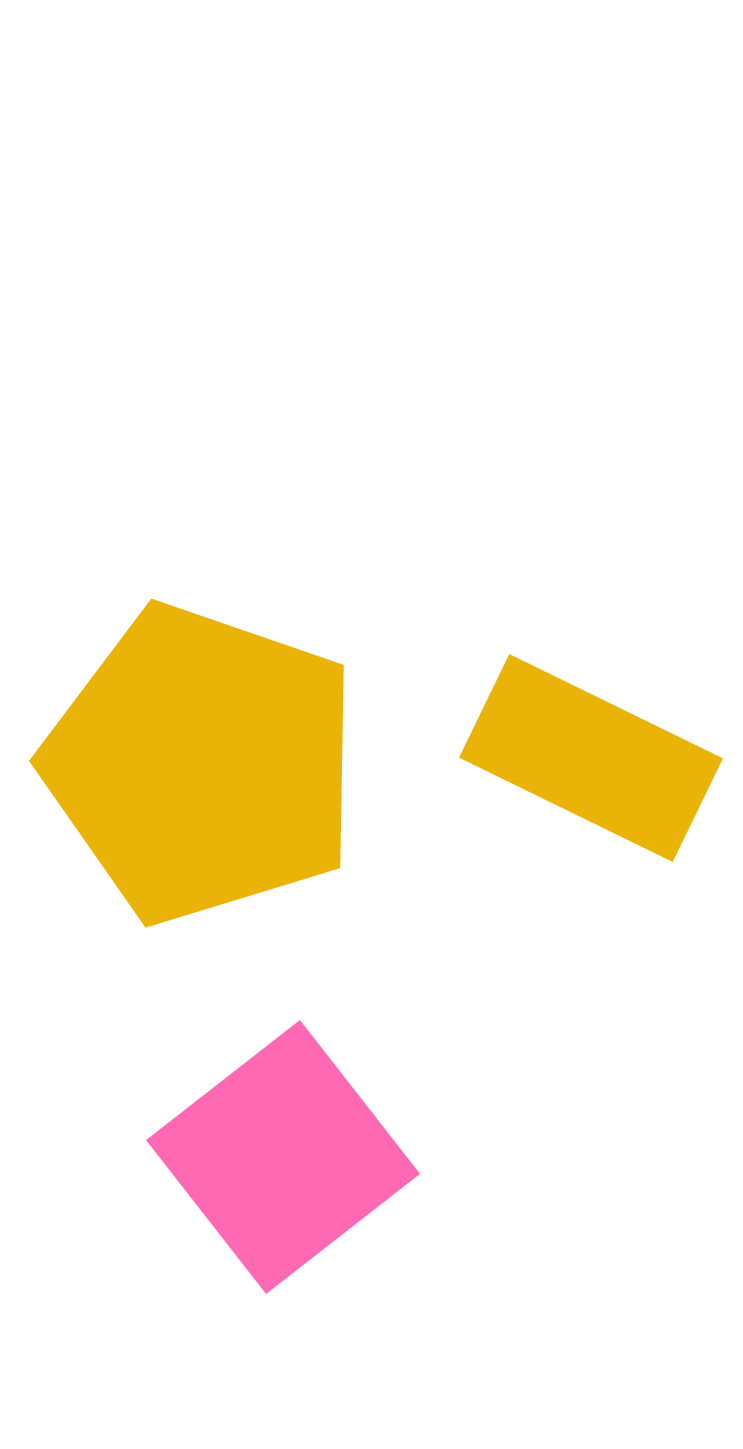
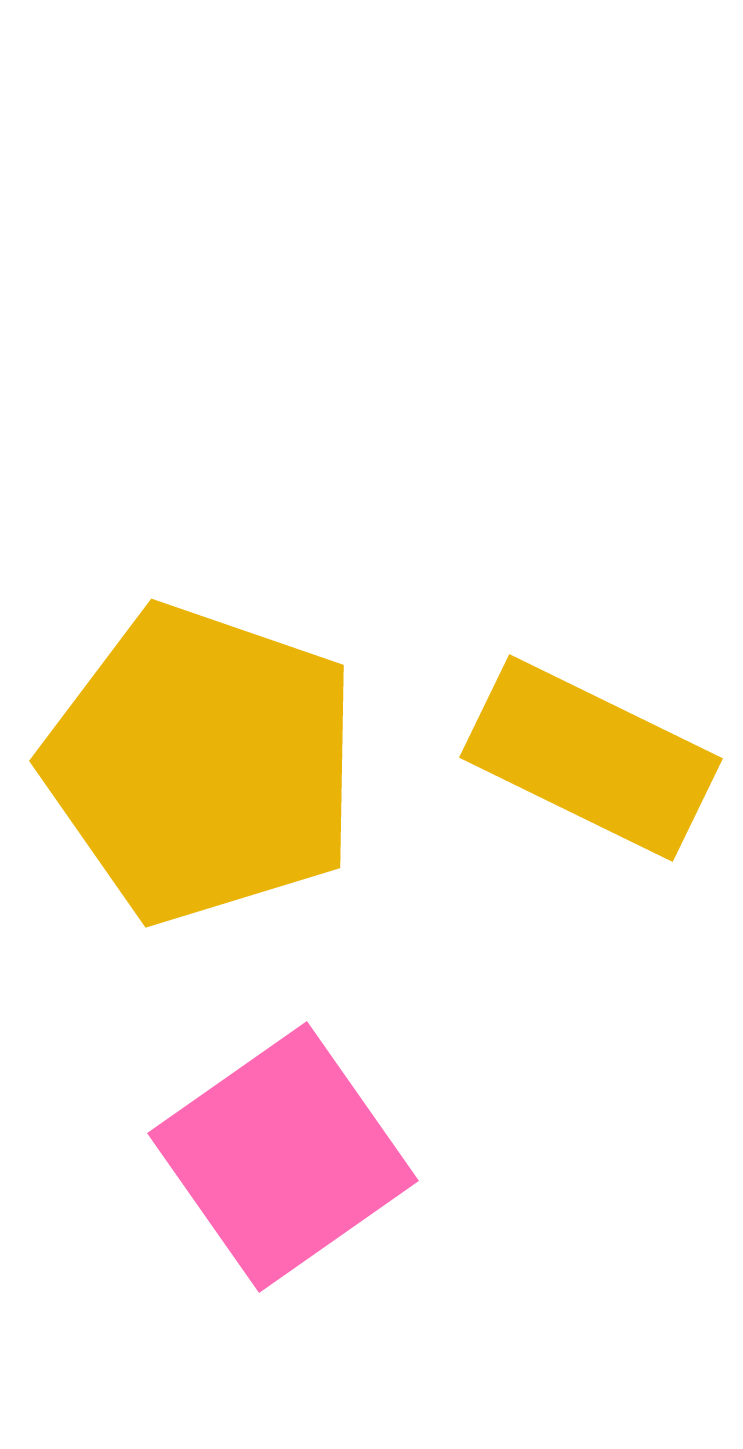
pink square: rotated 3 degrees clockwise
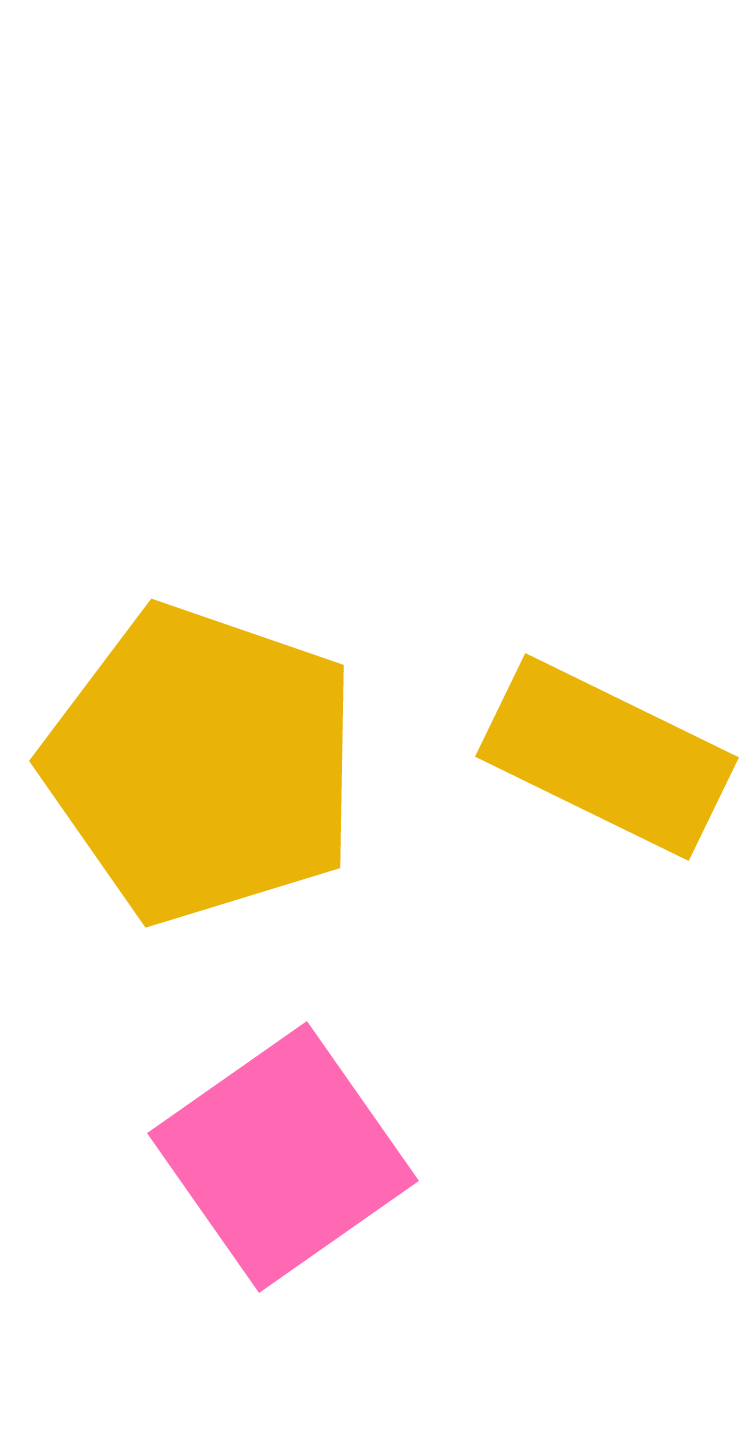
yellow rectangle: moved 16 px right, 1 px up
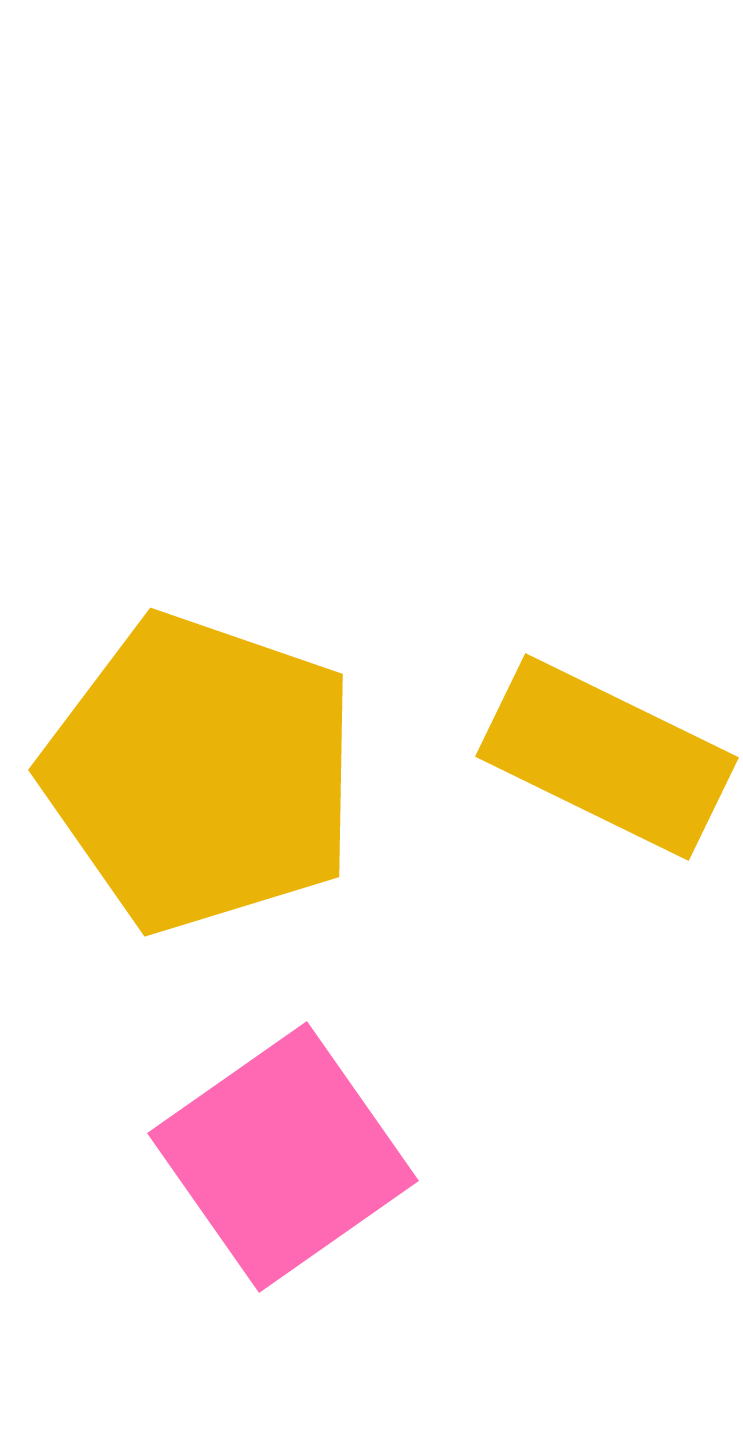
yellow pentagon: moved 1 px left, 9 px down
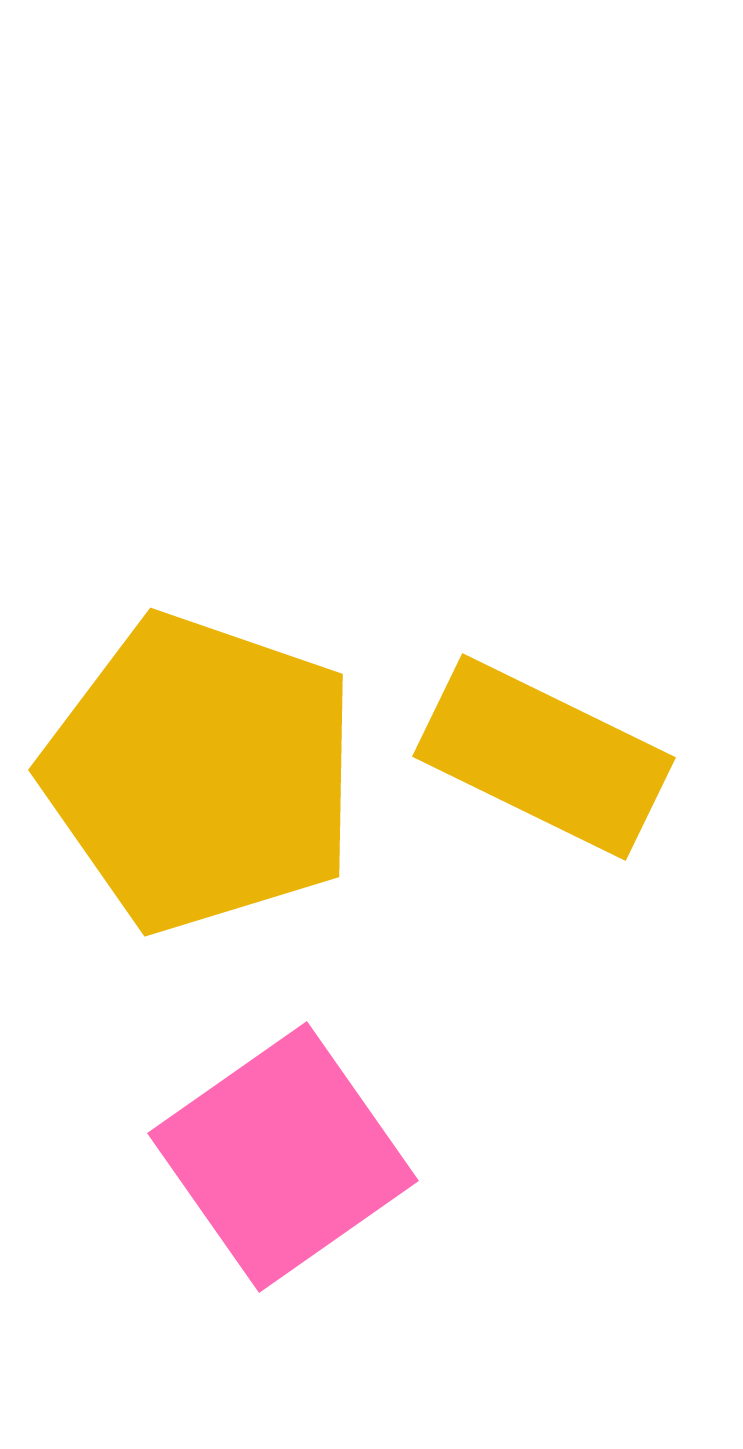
yellow rectangle: moved 63 px left
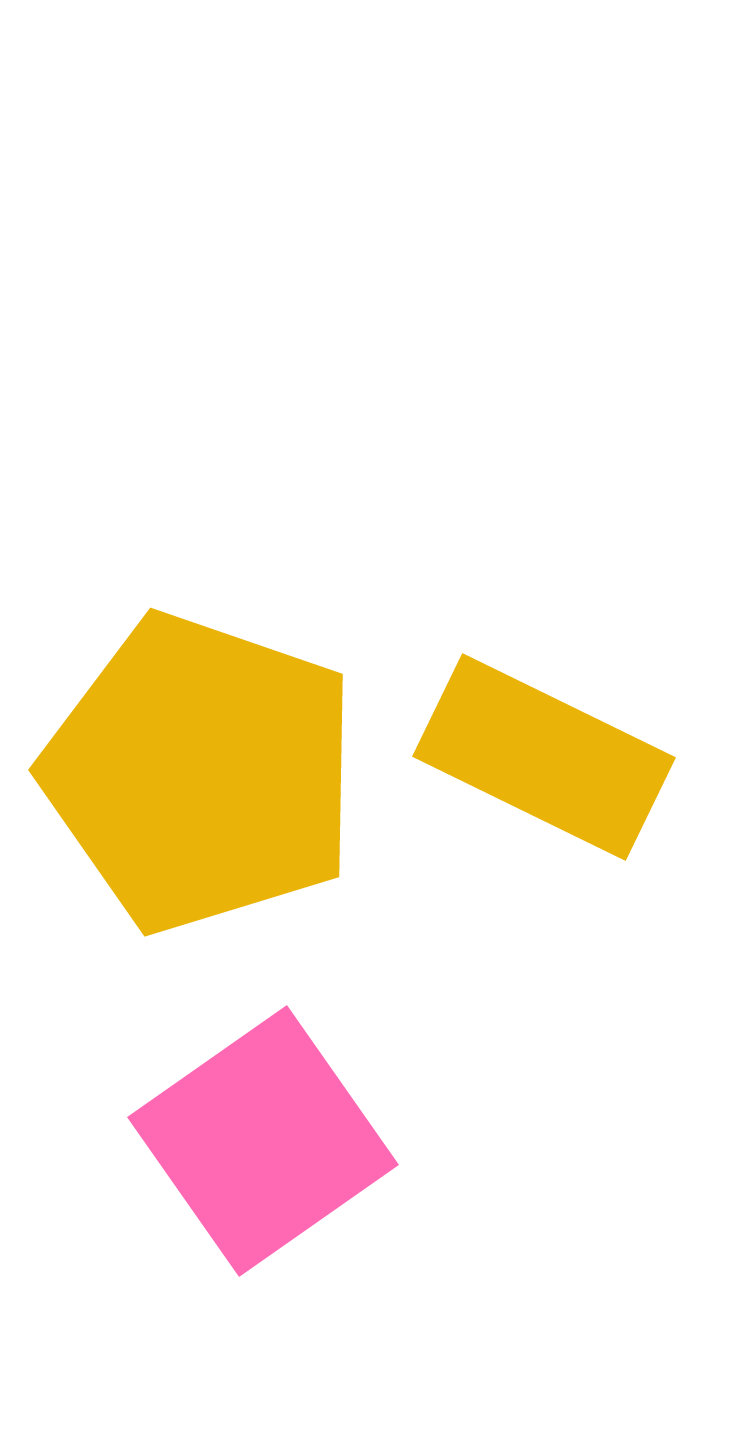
pink square: moved 20 px left, 16 px up
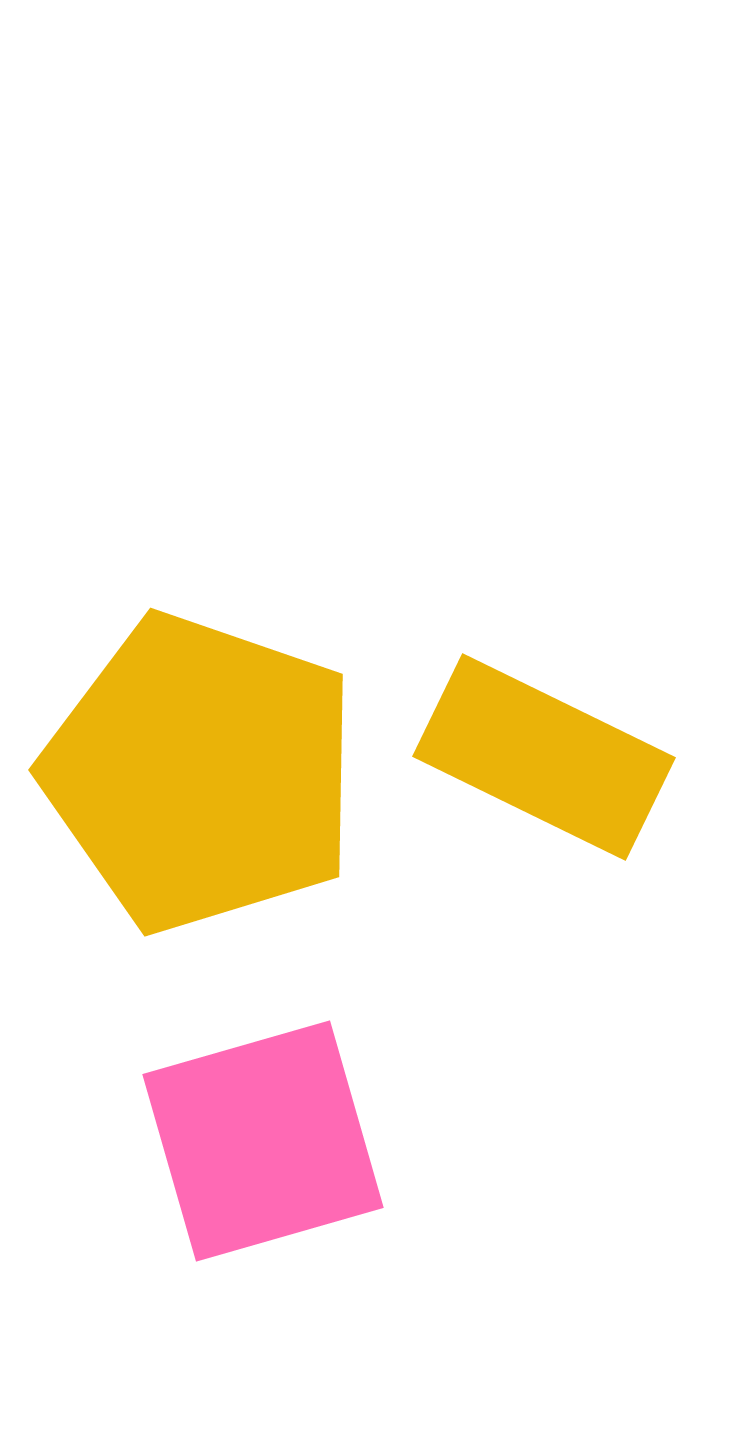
pink square: rotated 19 degrees clockwise
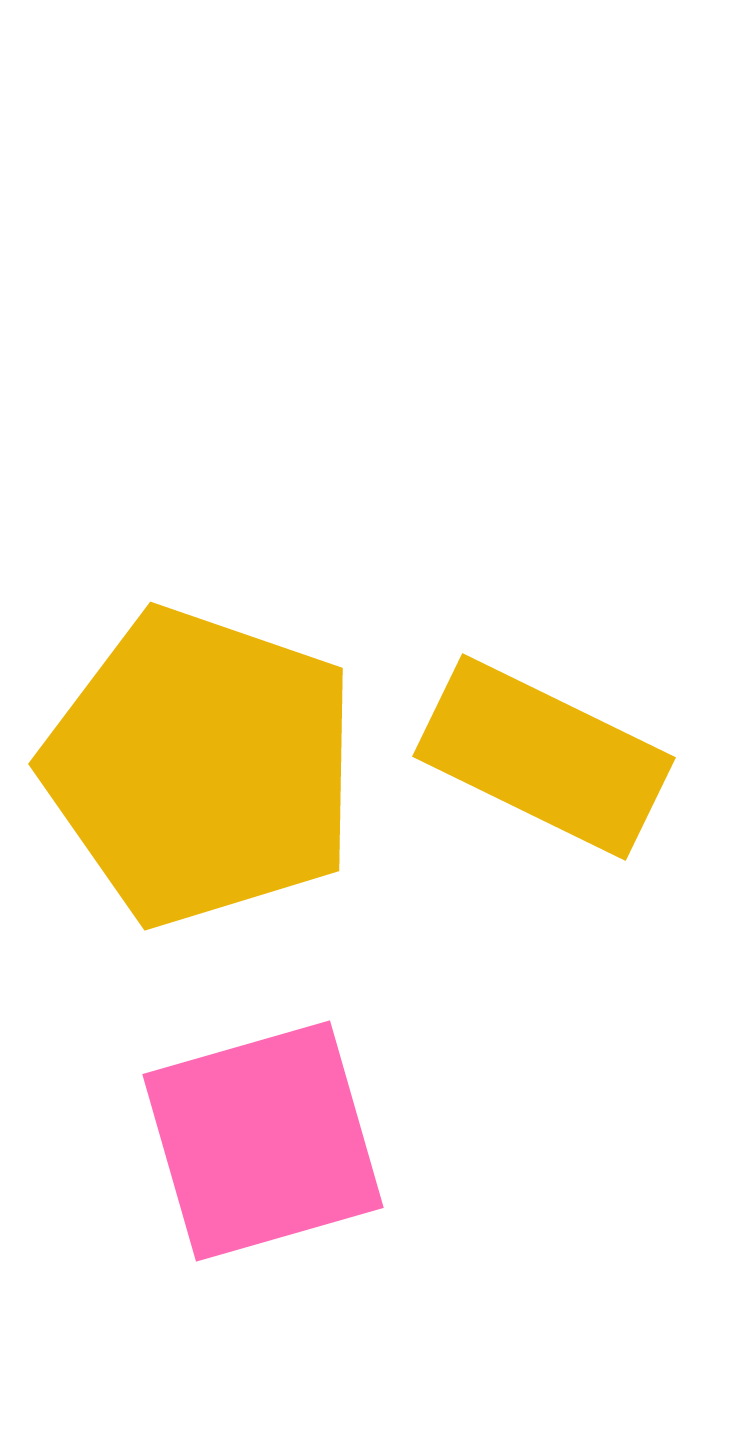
yellow pentagon: moved 6 px up
